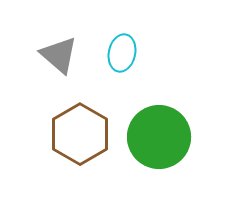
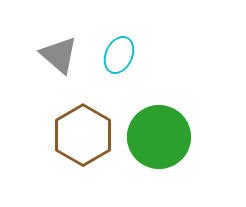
cyan ellipse: moved 3 px left, 2 px down; rotated 12 degrees clockwise
brown hexagon: moved 3 px right, 1 px down
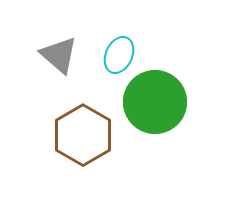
green circle: moved 4 px left, 35 px up
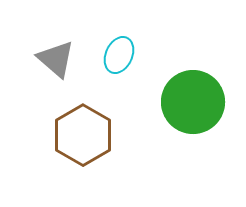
gray triangle: moved 3 px left, 4 px down
green circle: moved 38 px right
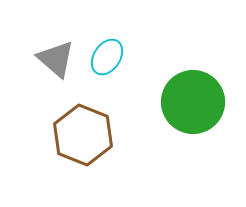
cyan ellipse: moved 12 px left, 2 px down; rotated 9 degrees clockwise
brown hexagon: rotated 8 degrees counterclockwise
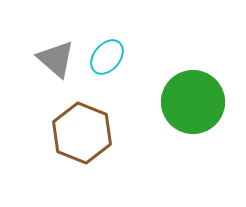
cyan ellipse: rotated 6 degrees clockwise
brown hexagon: moved 1 px left, 2 px up
